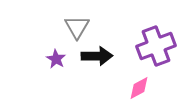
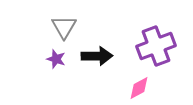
gray triangle: moved 13 px left
purple star: rotated 12 degrees counterclockwise
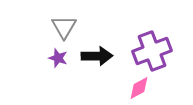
purple cross: moved 4 px left, 5 px down
purple star: moved 2 px right, 1 px up
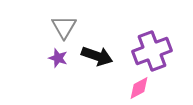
black arrow: rotated 20 degrees clockwise
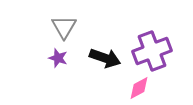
black arrow: moved 8 px right, 2 px down
